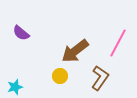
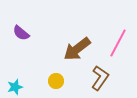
brown arrow: moved 2 px right, 2 px up
yellow circle: moved 4 px left, 5 px down
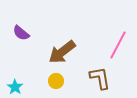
pink line: moved 2 px down
brown arrow: moved 15 px left, 3 px down
brown L-shape: rotated 45 degrees counterclockwise
cyan star: rotated 21 degrees counterclockwise
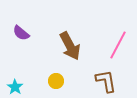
brown arrow: moved 8 px right, 6 px up; rotated 80 degrees counterclockwise
brown L-shape: moved 6 px right, 3 px down
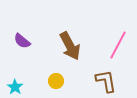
purple semicircle: moved 1 px right, 8 px down
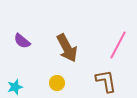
brown arrow: moved 3 px left, 2 px down
yellow circle: moved 1 px right, 2 px down
cyan star: rotated 21 degrees clockwise
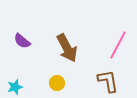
brown L-shape: moved 2 px right
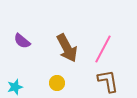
pink line: moved 15 px left, 4 px down
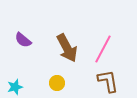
purple semicircle: moved 1 px right, 1 px up
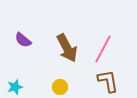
yellow circle: moved 3 px right, 4 px down
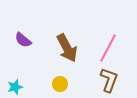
pink line: moved 5 px right, 1 px up
brown L-shape: moved 1 px right, 1 px up; rotated 30 degrees clockwise
yellow circle: moved 3 px up
